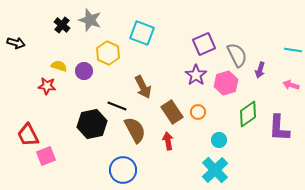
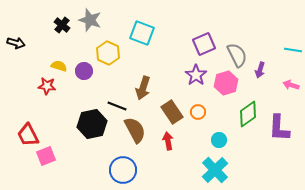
brown arrow: moved 1 px down; rotated 45 degrees clockwise
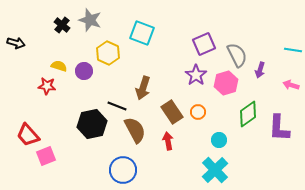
red trapezoid: rotated 15 degrees counterclockwise
